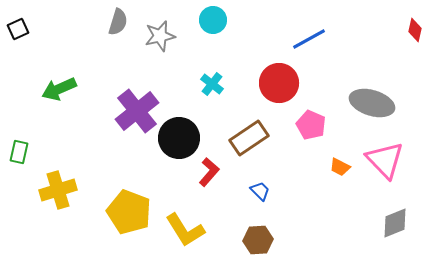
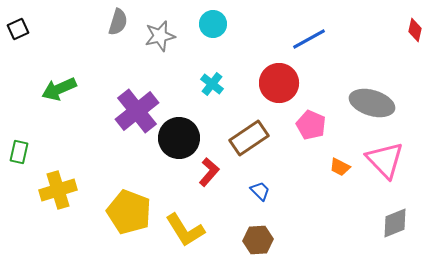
cyan circle: moved 4 px down
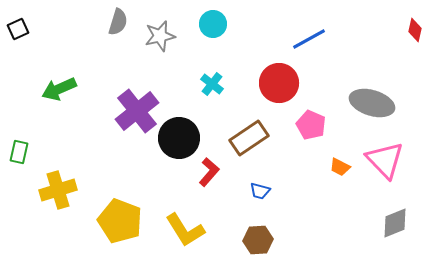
blue trapezoid: rotated 150 degrees clockwise
yellow pentagon: moved 9 px left, 9 px down
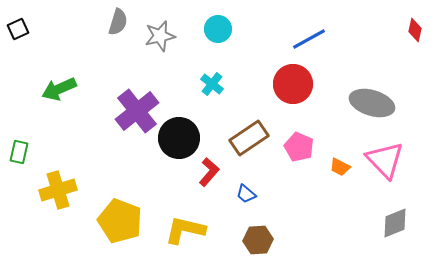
cyan circle: moved 5 px right, 5 px down
red circle: moved 14 px right, 1 px down
pink pentagon: moved 12 px left, 22 px down
blue trapezoid: moved 14 px left, 3 px down; rotated 25 degrees clockwise
yellow L-shape: rotated 135 degrees clockwise
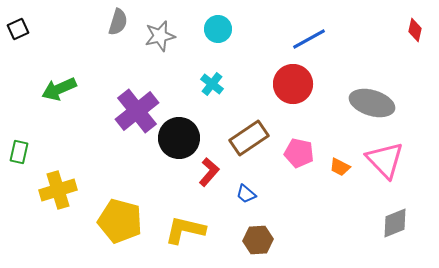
pink pentagon: moved 6 px down; rotated 12 degrees counterclockwise
yellow pentagon: rotated 6 degrees counterclockwise
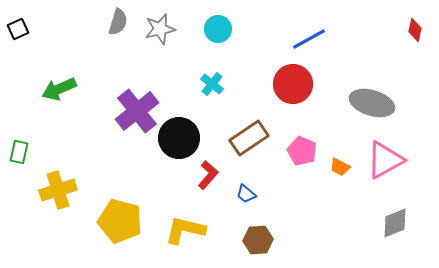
gray star: moved 7 px up
pink pentagon: moved 3 px right, 2 px up; rotated 12 degrees clockwise
pink triangle: rotated 45 degrees clockwise
red L-shape: moved 1 px left, 3 px down
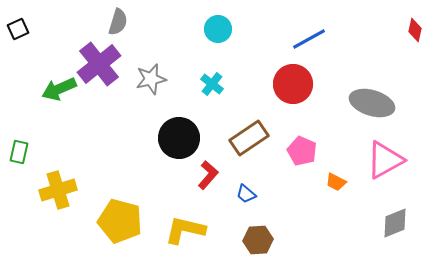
gray star: moved 9 px left, 50 px down
purple cross: moved 38 px left, 47 px up
orange trapezoid: moved 4 px left, 15 px down
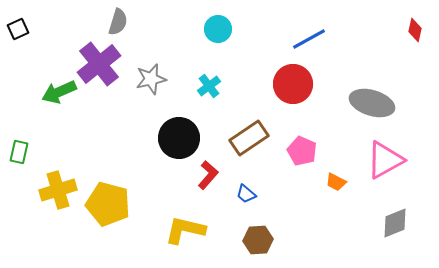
cyan cross: moved 3 px left, 2 px down; rotated 15 degrees clockwise
green arrow: moved 3 px down
yellow pentagon: moved 12 px left, 17 px up
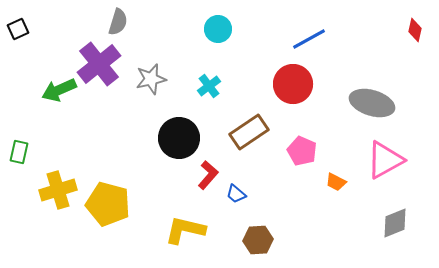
green arrow: moved 2 px up
brown rectangle: moved 6 px up
blue trapezoid: moved 10 px left
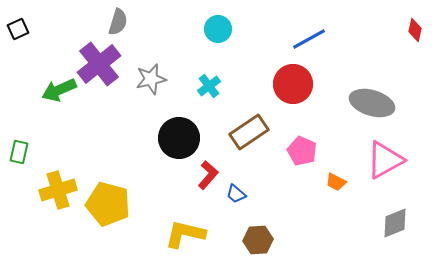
yellow L-shape: moved 4 px down
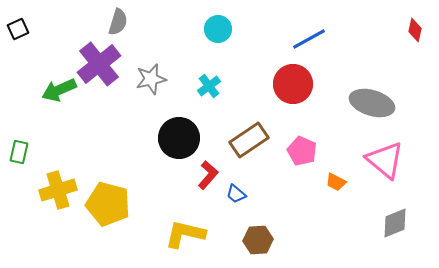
brown rectangle: moved 8 px down
pink triangle: rotated 51 degrees counterclockwise
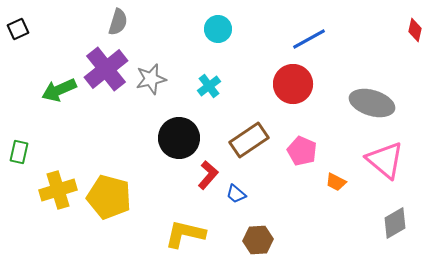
purple cross: moved 7 px right, 5 px down
yellow pentagon: moved 1 px right, 7 px up
gray diamond: rotated 8 degrees counterclockwise
